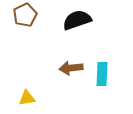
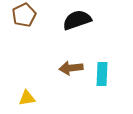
brown pentagon: moved 1 px left
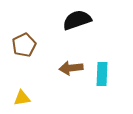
brown pentagon: moved 30 px down
yellow triangle: moved 5 px left
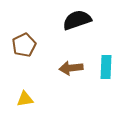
cyan rectangle: moved 4 px right, 7 px up
yellow triangle: moved 3 px right, 1 px down
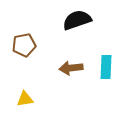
brown pentagon: rotated 15 degrees clockwise
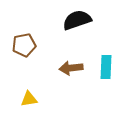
yellow triangle: moved 4 px right
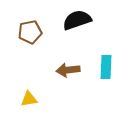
brown pentagon: moved 6 px right, 13 px up
brown arrow: moved 3 px left, 2 px down
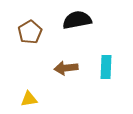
black semicircle: rotated 8 degrees clockwise
brown pentagon: rotated 20 degrees counterclockwise
brown arrow: moved 2 px left, 2 px up
